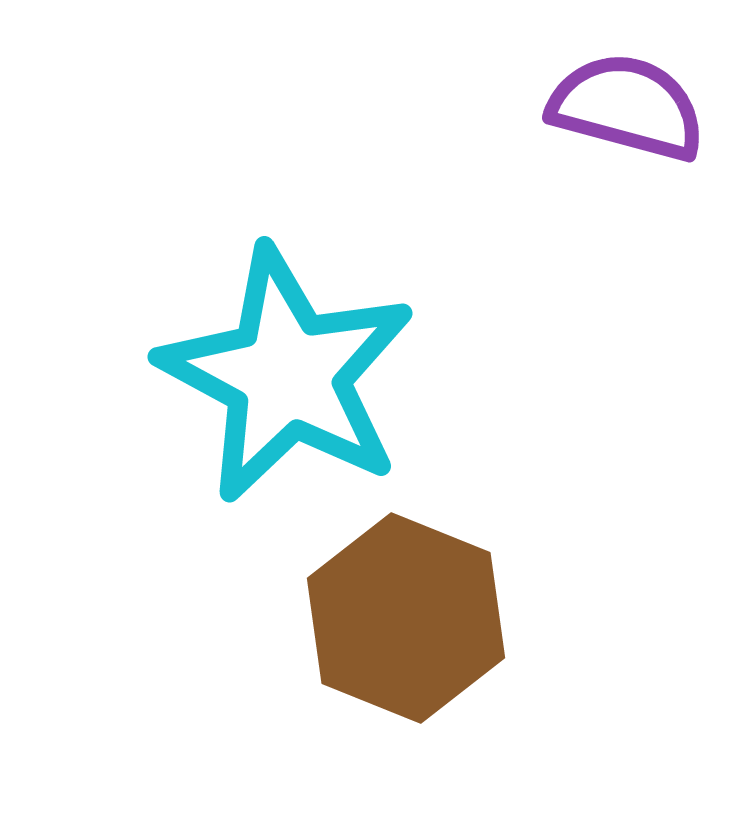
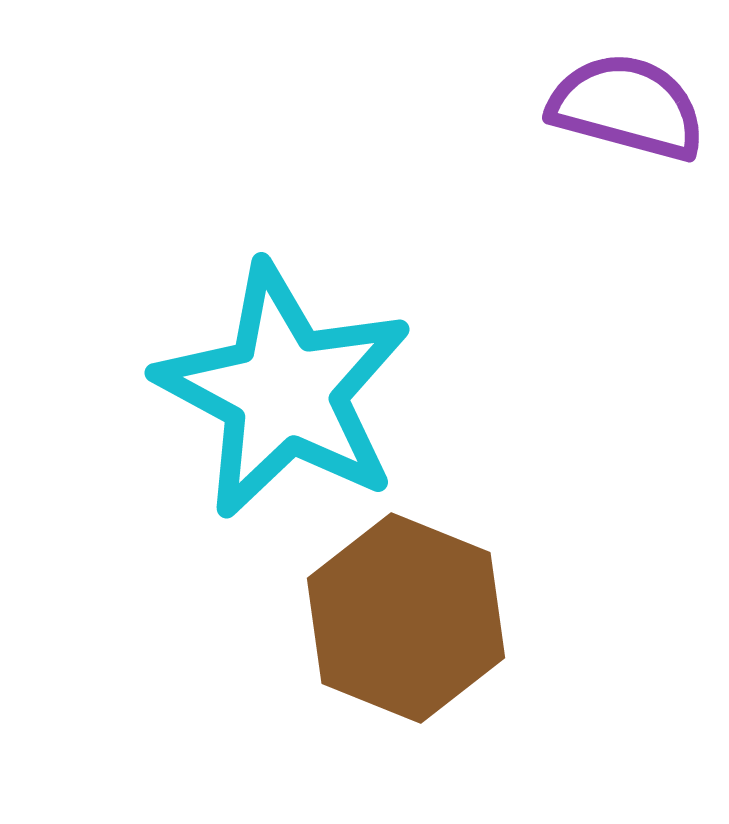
cyan star: moved 3 px left, 16 px down
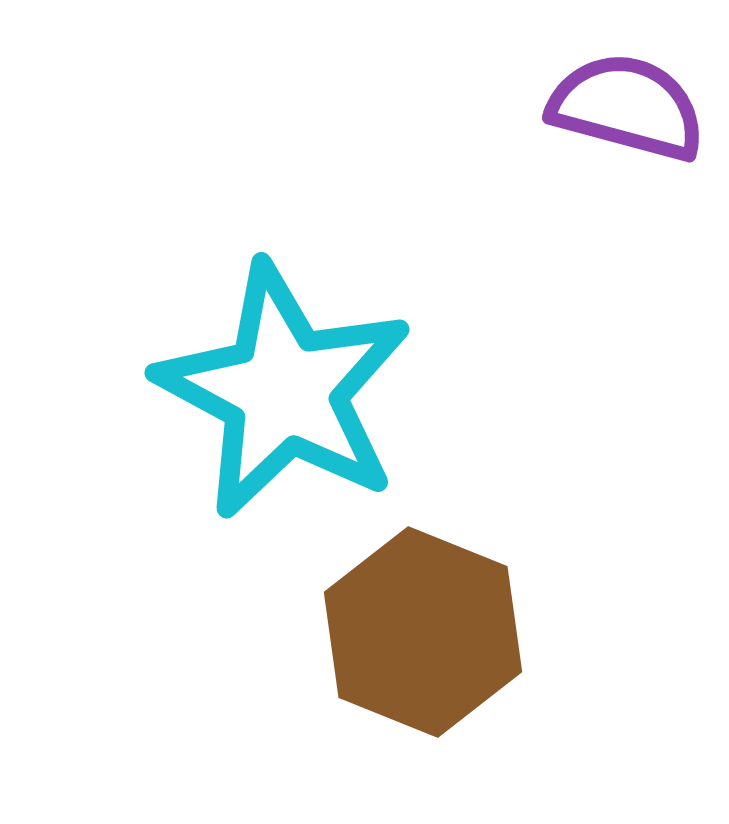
brown hexagon: moved 17 px right, 14 px down
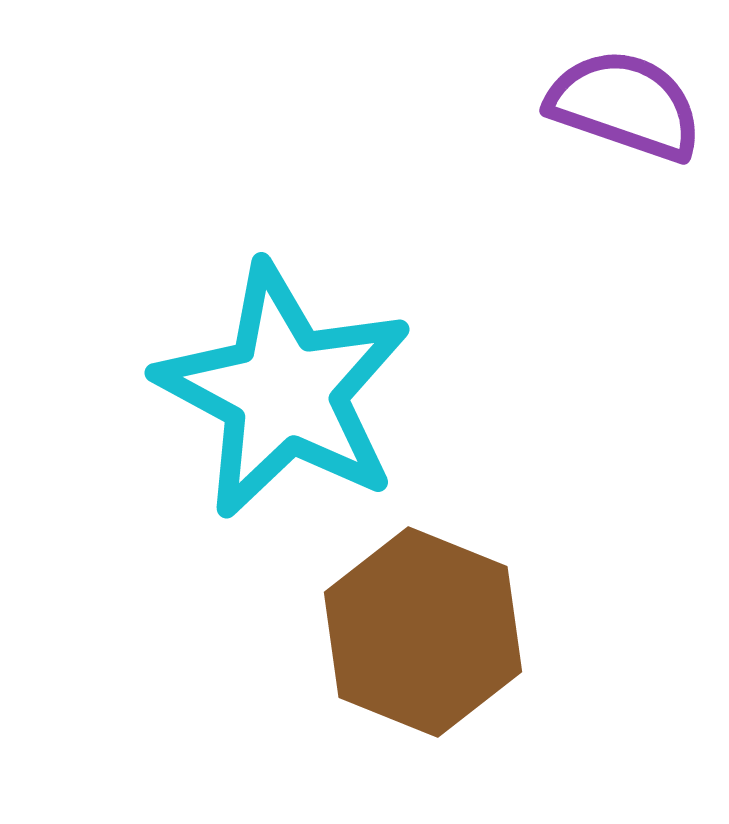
purple semicircle: moved 2 px left, 2 px up; rotated 4 degrees clockwise
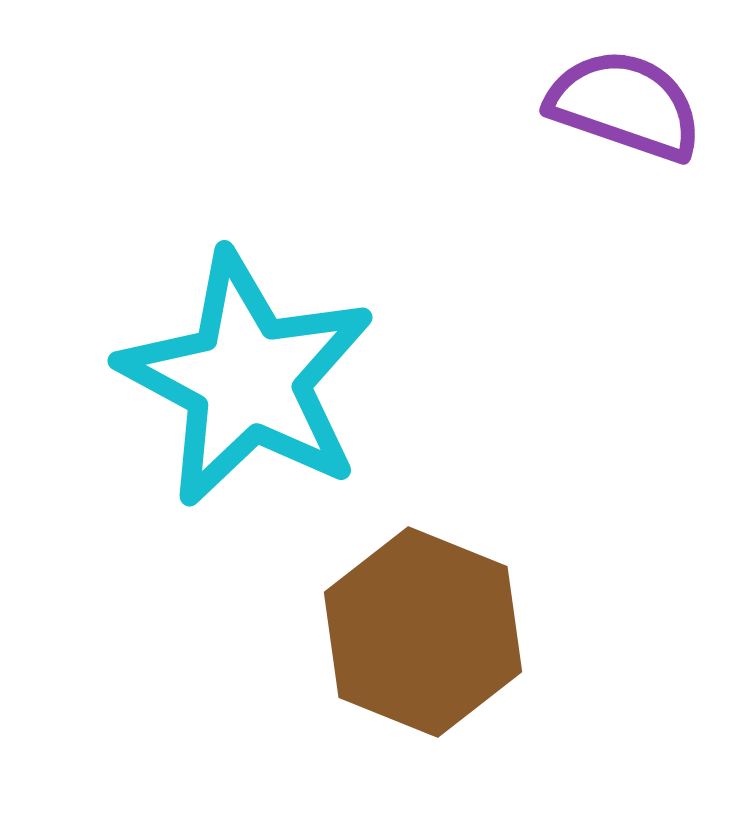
cyan star: moved 37 px left, 12 px up
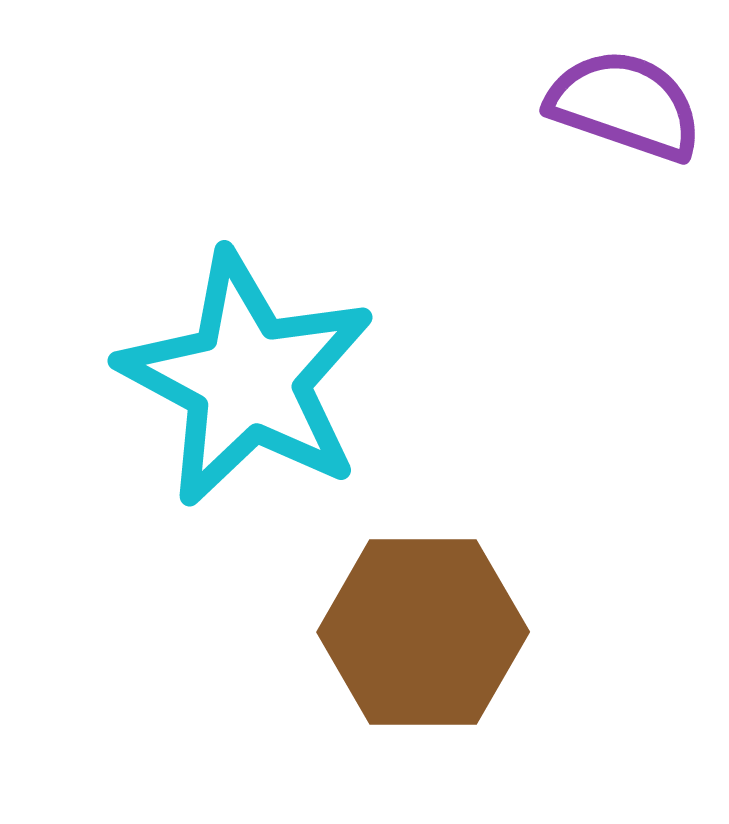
brown hexagon: rotated 22 degrees counterclockwise
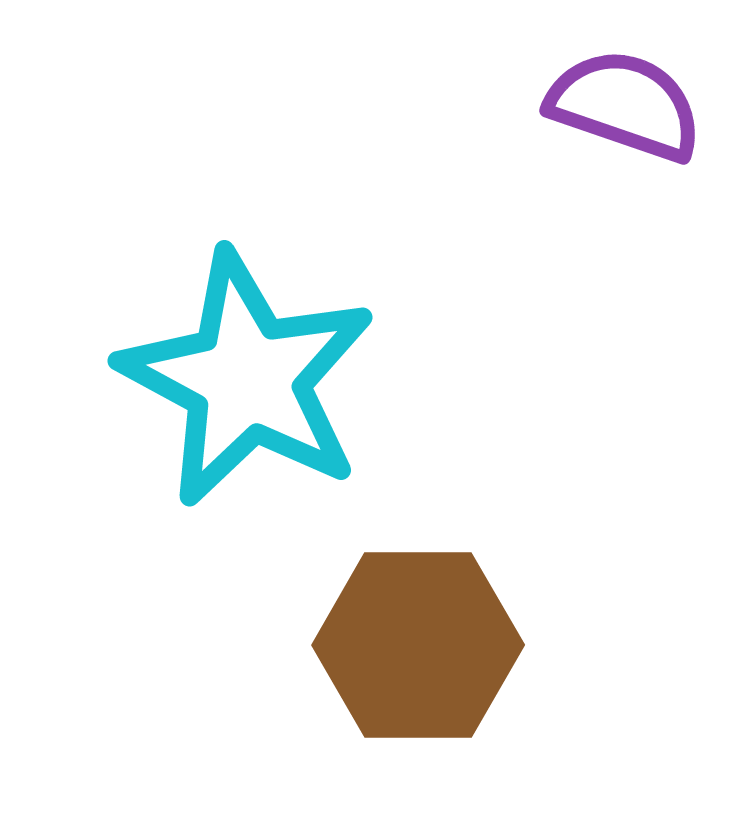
brown hexagon: moved 5 px left, 13 px down
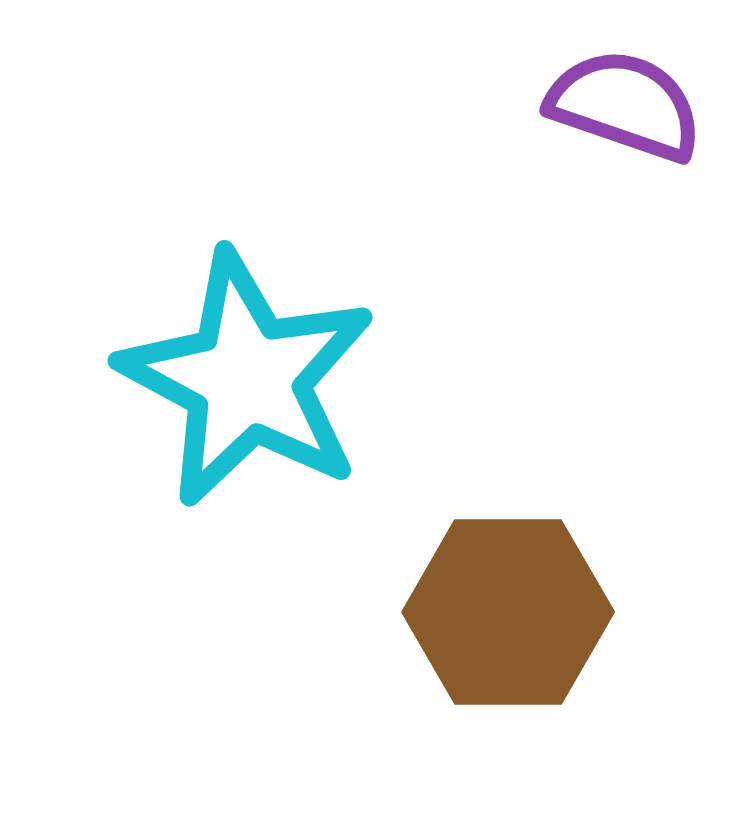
brown hexagon: moved 90 px right, 33 px up
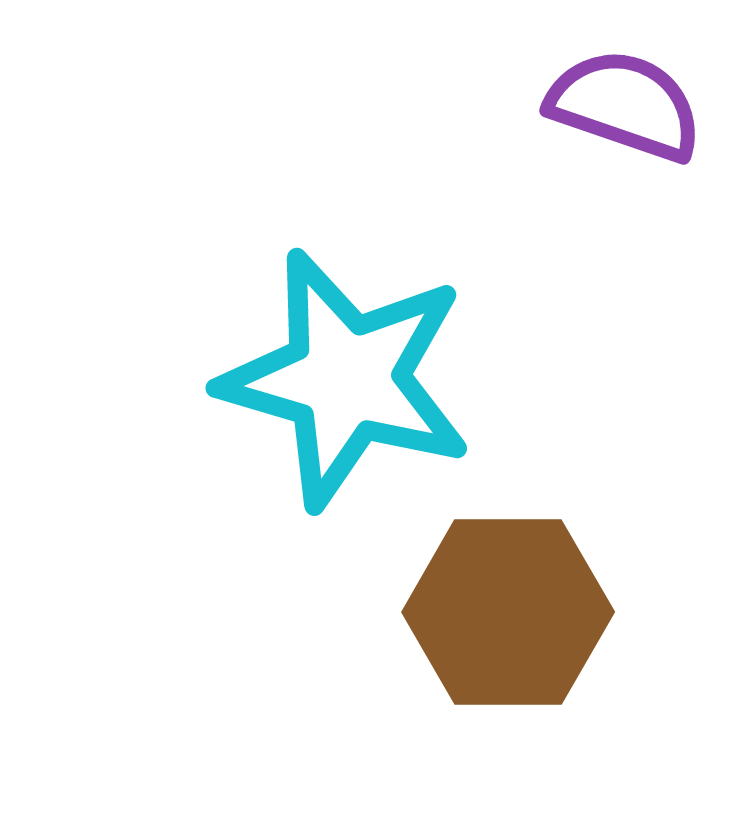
cyan star: moved 99 px right; rotated 12 degrees counterclockwise
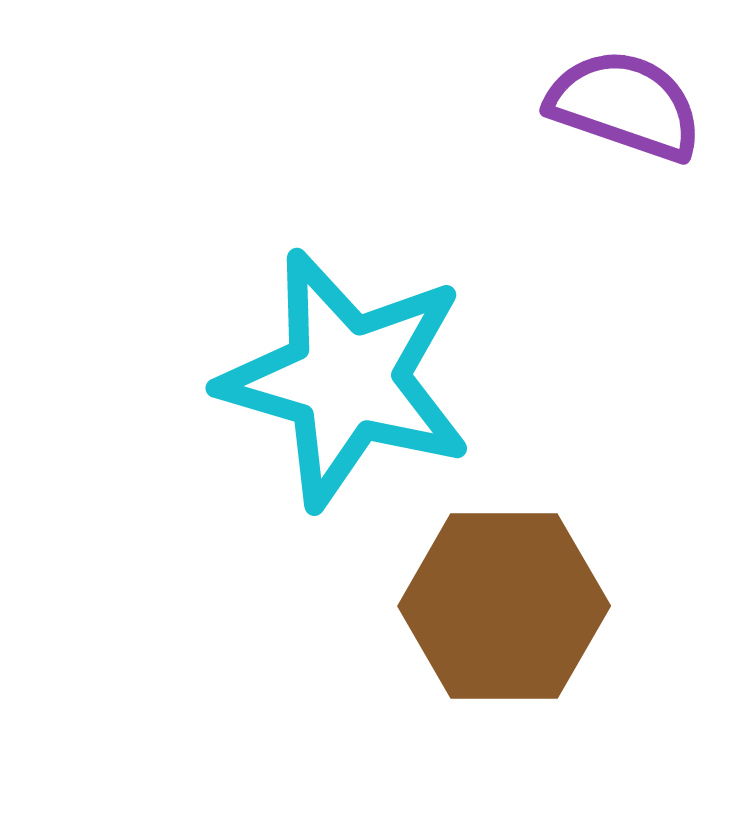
brown hexagon: moved 4 px left, 6 px up
